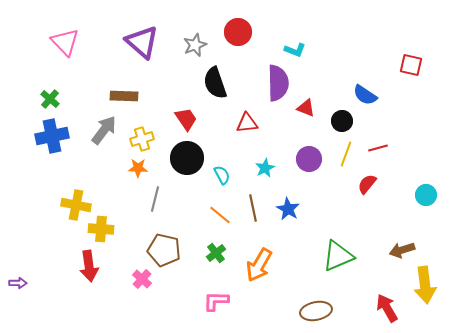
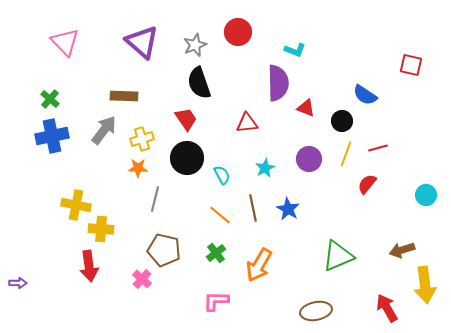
black semicircle at (215, 83): moved 16 px left
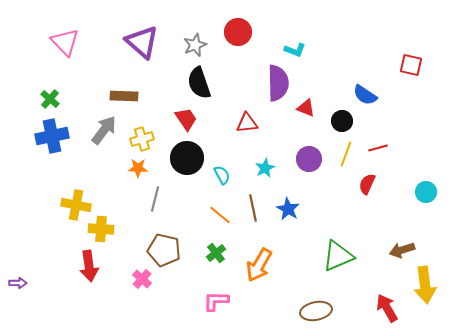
red semicircle at (367, 184): rotated 15 degrees counterclockwise
cyan circle at (426, 195): moved 3 px up
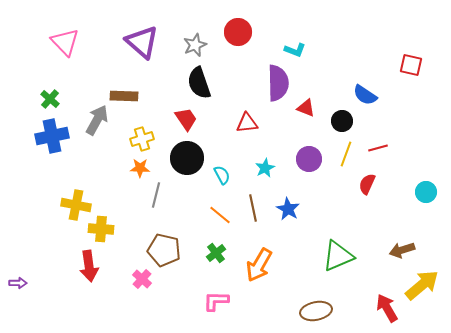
gray arrow at (104, 130): moved 7 px left, 10 px up; rotated 8 degrees counterclockwise
orange star at (138, 168): moved 2 px right
gray line at (155, 199): moved 1 px right, 4 px up
yellow arrow at (425, 285): moved 3 px left; rotated 123 degrees counterclockwise
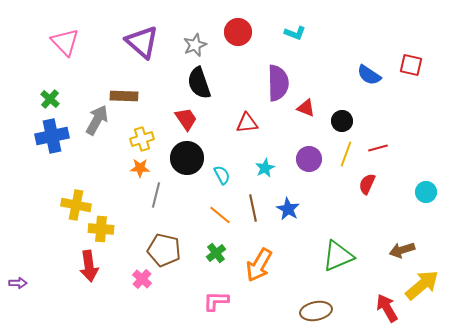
cyan L-shape at (295, 50): moved 17 px up
blue semicircle at (365, 95): moved 4 px right, 20 px up
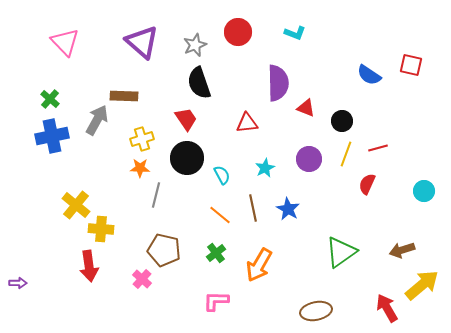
cyan circle at (426, 192): moved 2 px left, 1 px up
yellow cross at (76, 205): rotated 28 degrees clockwise
green triangle at (338, 256): moved 3 px right, 4 px up; rotated 12 degrees counterclockwise
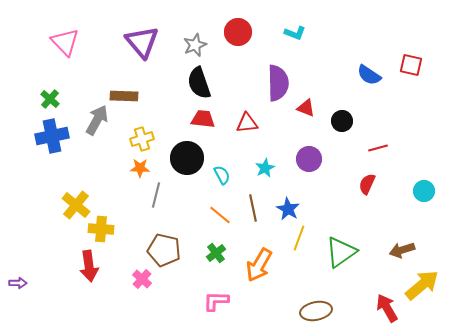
purple triangle at (142, 42): rotated 9 degrees clockwise
red trapezoid at (186, 119): moved 17 px right; rotated 50 degrees counterclockwise
yellow line at (346, 154): moved 47 px left, 84 px down
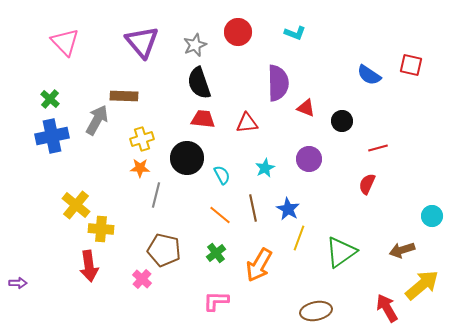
cyan circle at (424, 191): moved 8 px right, 25 px down
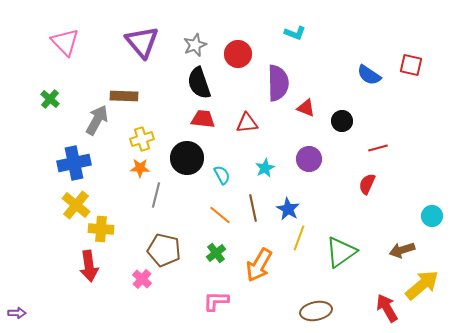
red circle at (238, 32): moved 22 px down
blue cross at (52, 136): moved 22 px right, 27 px down
purple arrow at (18, 283): moved 1 px left, 30 px down
